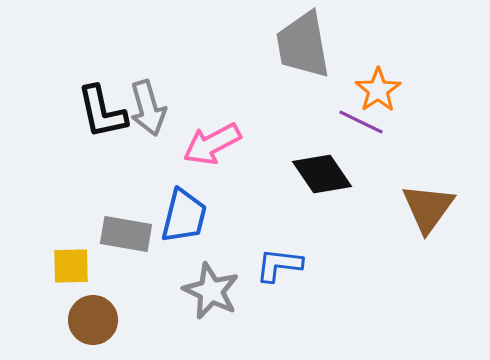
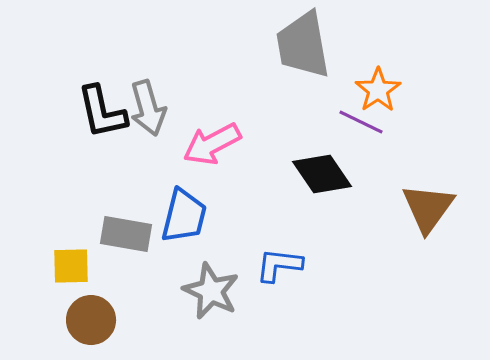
brown circle: moved 2 px left
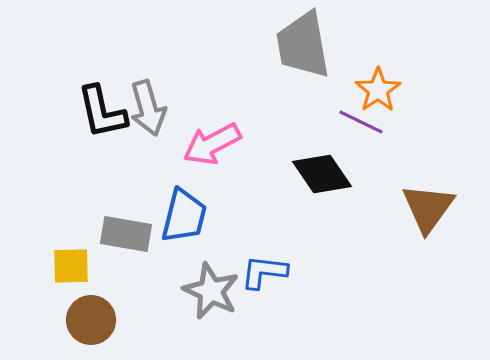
blue L-shape: moved 15 px left, 7 px down
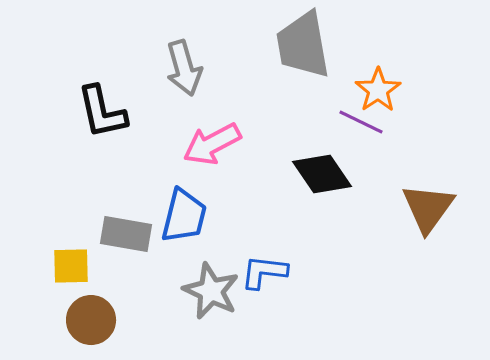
gray arrow: moved 36 px right, 40 px up
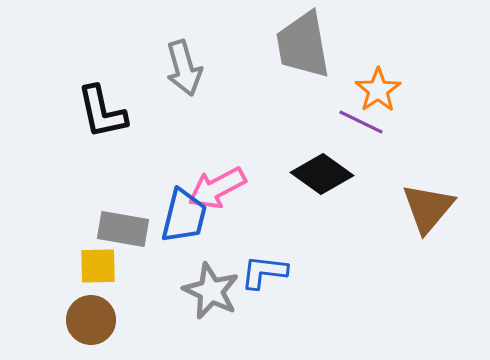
pink arrow: moved 5 px right, 44 px down
black diamond: rotated 20 degrees counterclockwise
brown triangle: rotated 4 degrees clockwise
gray rectangle: moved 3 px left, 5 px up
yellow square: moved 27 px right
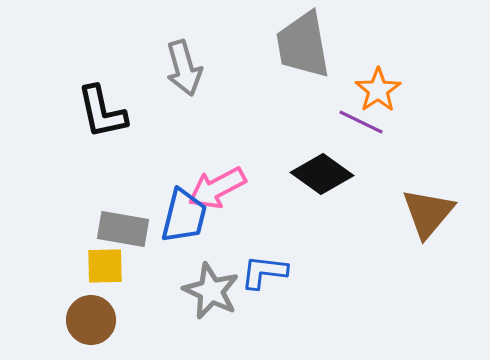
brown triangle: moved 5 px down
yellow square: moved 7 px right
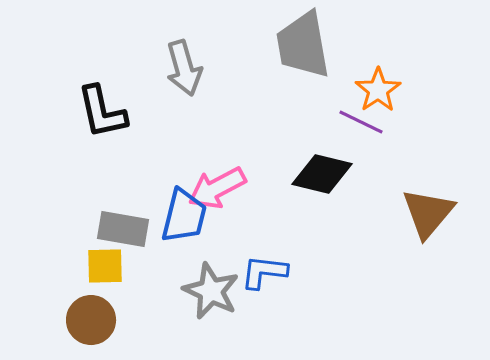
black diamond: rotated 22 degrees counterclockwise
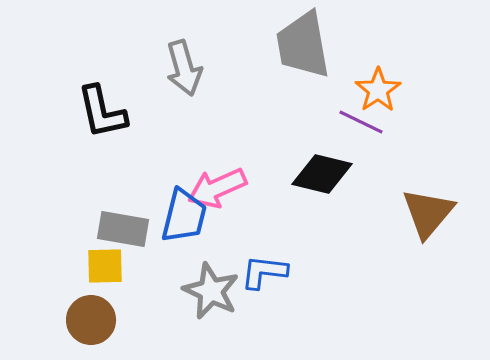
pink arrow: rotated 4 degrees clockwise
